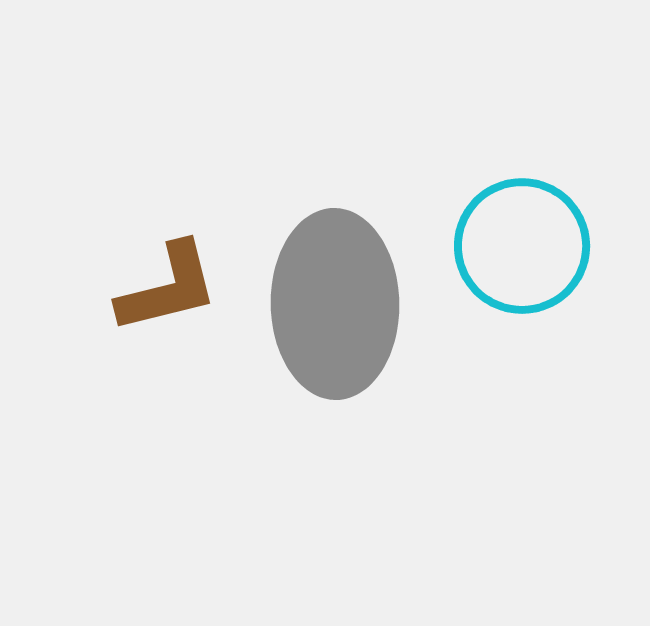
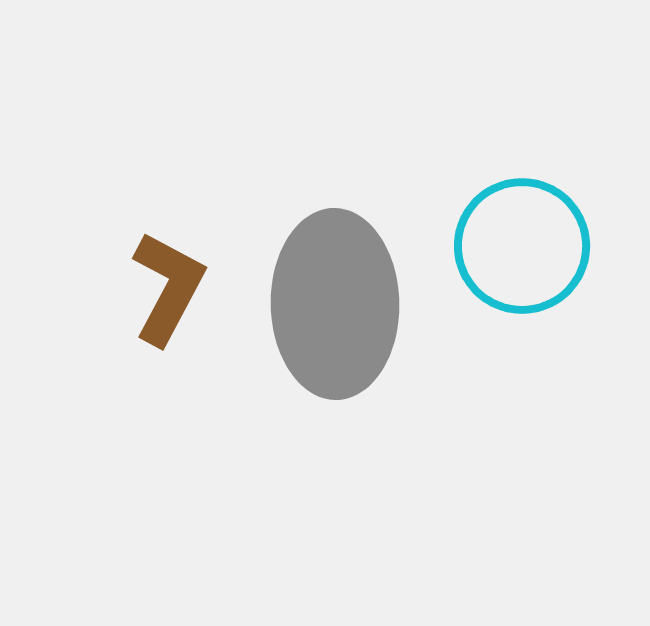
brown L-shape: rotated 48 degrees counterclockwise
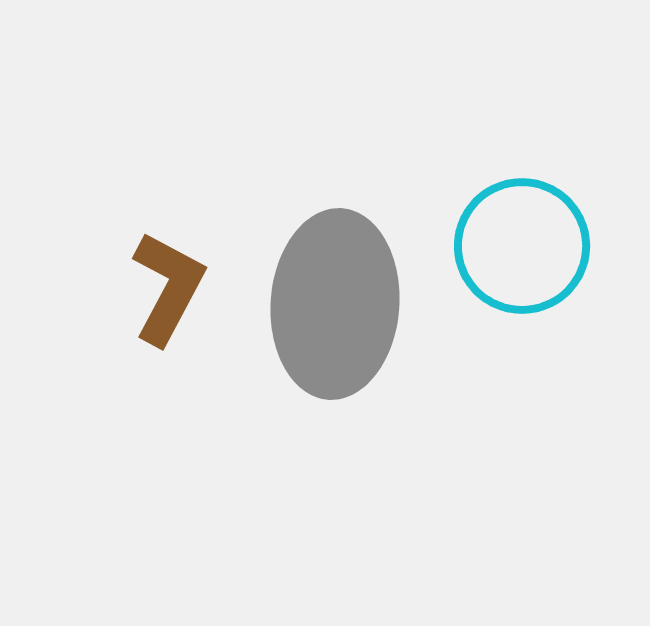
gray ellipse: rotated 5 degrees clockwise
